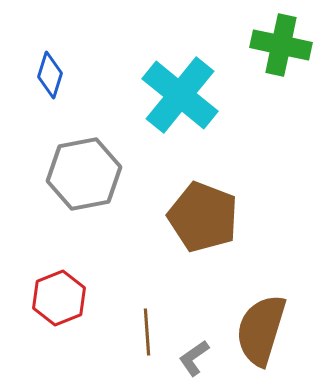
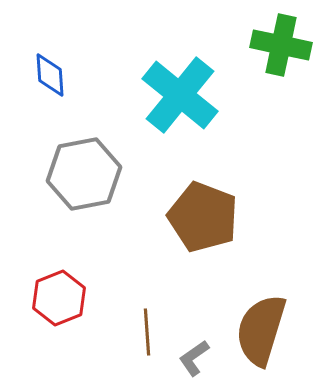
blue diamond: rotated 21 degrees counterclockwise
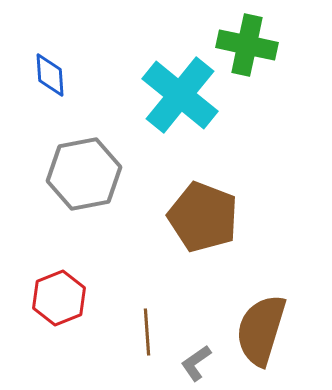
green cross: moved 34 px left
gray L-shape: moved 2 px right, 5 px down
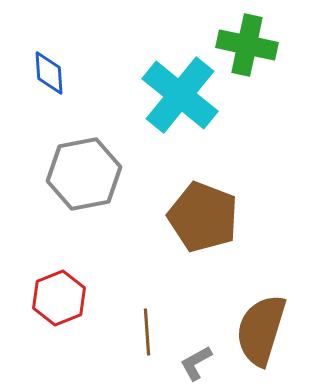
blue diamond: moved 1 px left, 2 px up
gray L-shape: rotated 6 degrees clockwise
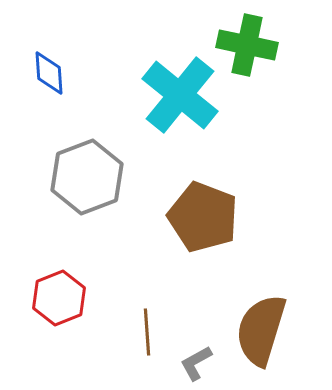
gray hexagon: moved 3 px right, 3 px down; rotated 10 degrees counterclockwise
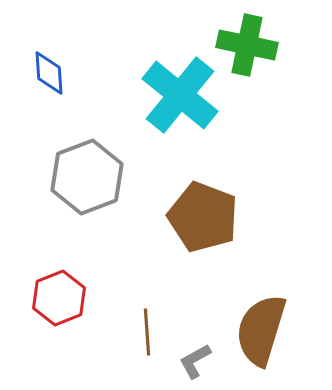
gray L-shape: moved 1 px left, 2 px up
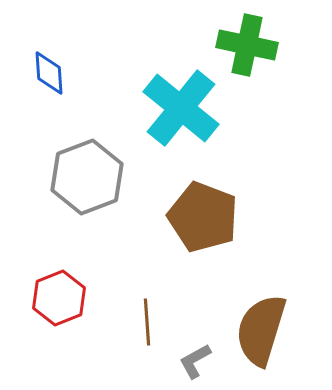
cyan cross: moved 1 px right, 13 px down
brown line: moved 10 px up
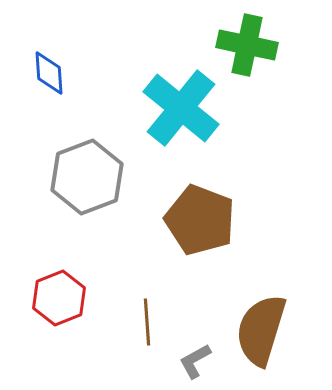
brown pentagon: moved 3 px left, 3 px down
